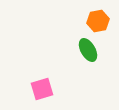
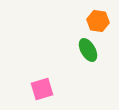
orange hexagon: rotated 20 degrees clockwise
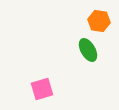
orange hexagon: moved 1 px right
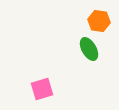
green ellipse: moved 1 px right, 1 px up
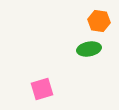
green ellipse: rotated 70 degrees counterclockwise
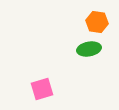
orange hexagon: moved 2 px left, 1 px down
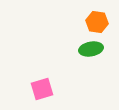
green ellipse: moved 2 px right
